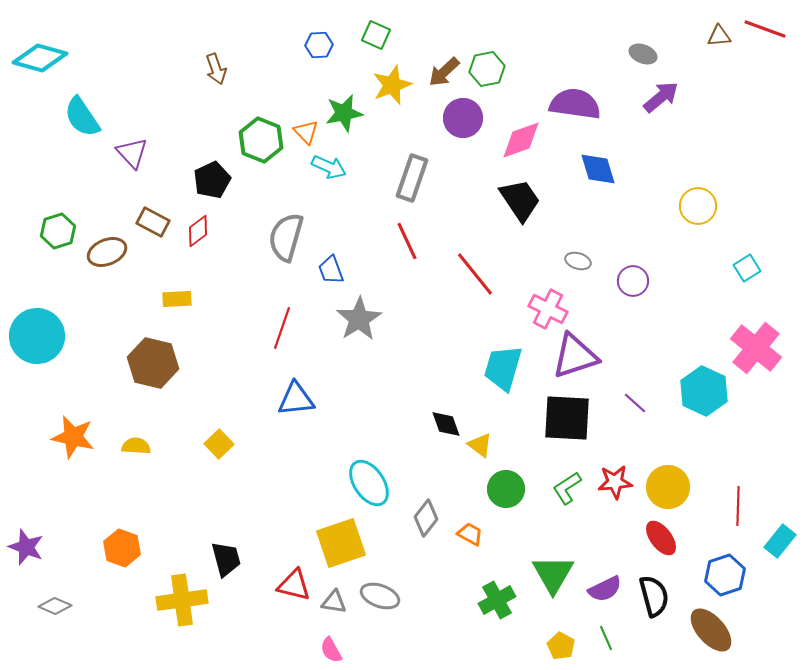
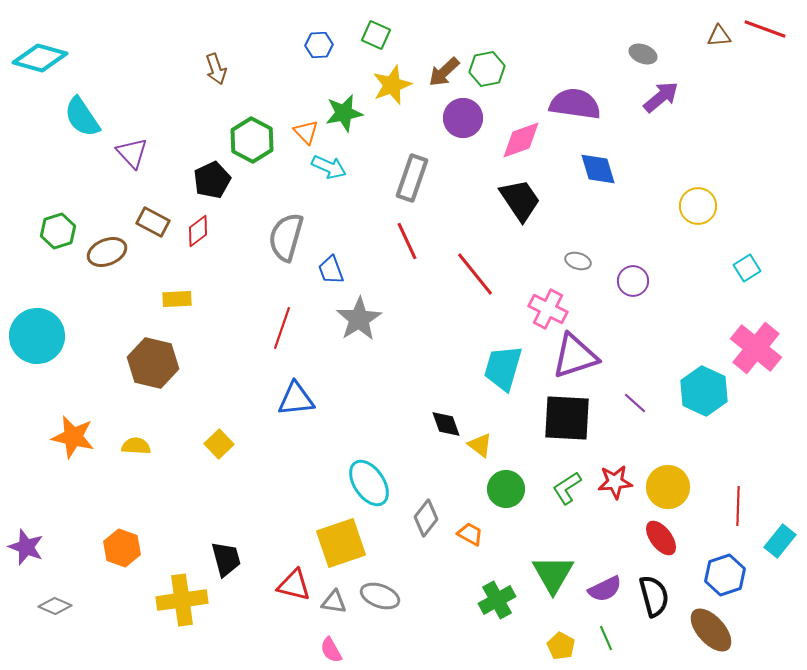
green hexagon at (261, 140): moved 9 px left; rotated 6 degrees clockwise
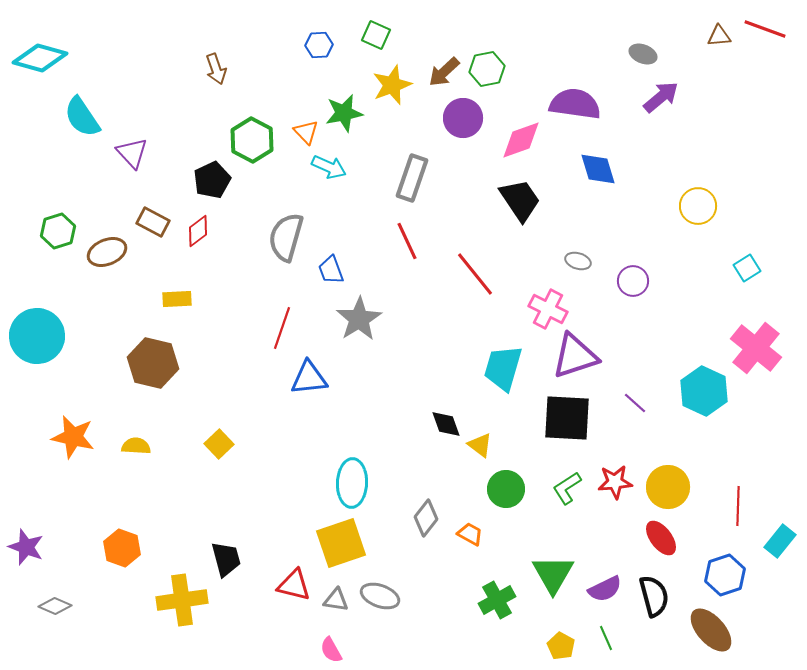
blue triangle at (296, 399): moved 13 px right, 21 px up
cyan ellipse at (369, 483): moved 17 px left; rotated 36 degrees clockwise
gray triangle at (334, 602): moved 2 px right, 2 px up
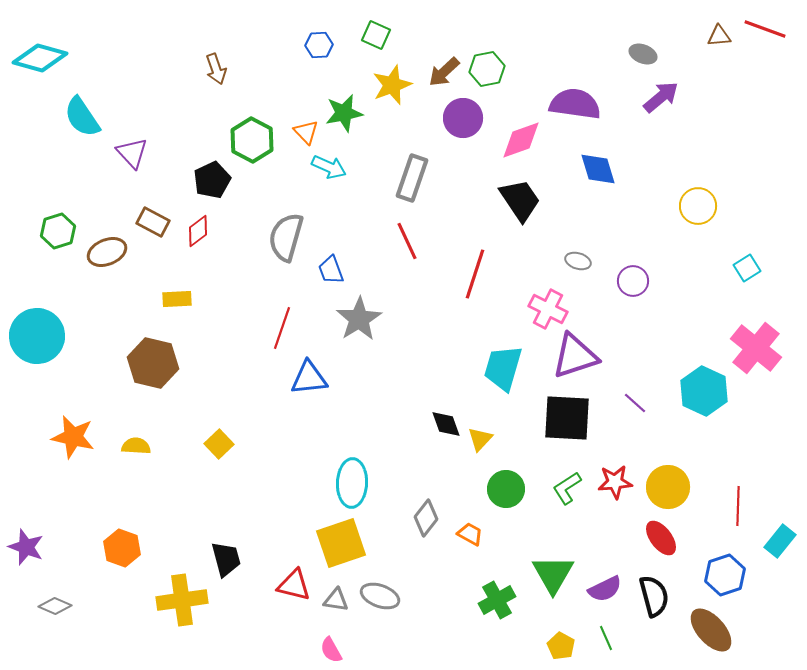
red line at (475, 274): rotated 57 degrees clockwise
yellow triangle at (480, 445): moved 6 px up; rotated 36 degrees clockwise
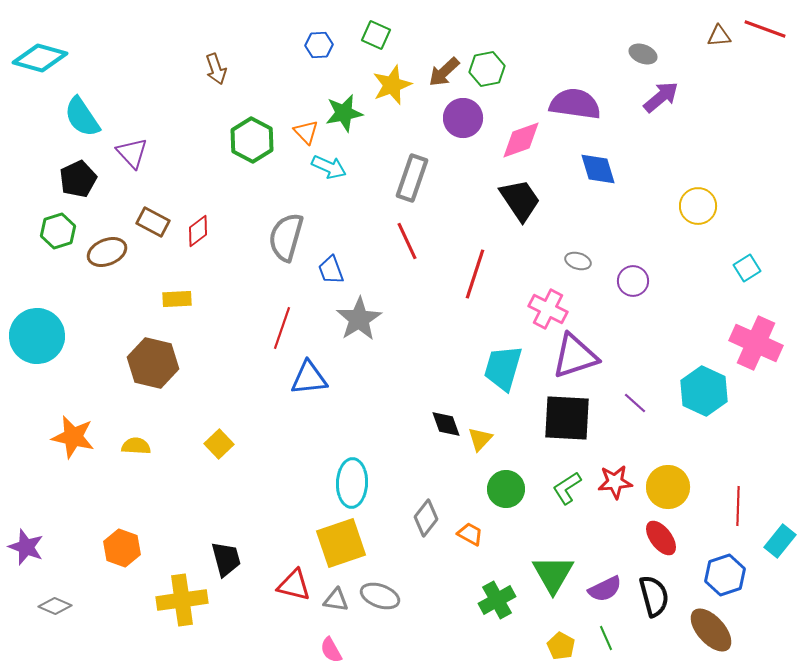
black pentagon at (212, 180): moved 134 px left, 1 px up
pink cross at (756, 348): moved 5 px up; rotated 15 degrees counterclockwise
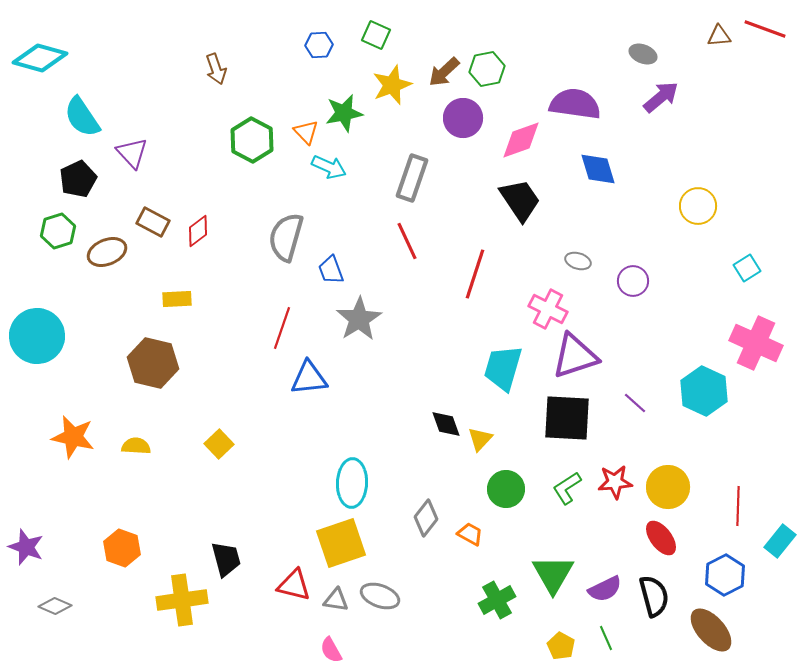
blue hexagon at (725, 575): rotated 9 degrees counterclockwise
